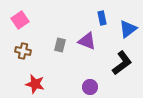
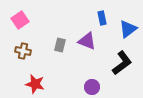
purple circle: moved 2 px right
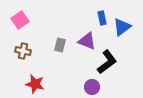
blue triangle: moved 6 px left, 2 px up
black L-shape: moved 15 px left, 1 px up
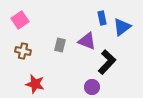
black L-shape: rotated 10 degrees counterclockwise
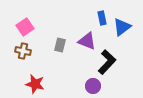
pink square: moved 5 px right, 7 px down
purple circle: moved 1 px right, 1 px up
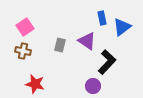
purple triangle: rotated 12 degrees clockwise
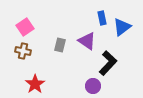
black L-shape: moved 1 px right, 1 px down
red star: rotated 24 degrees clockwise
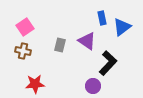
red star: rotated 30 degrees clockwise
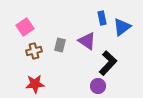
brown cross: moved 11 px right; rotated 28 degrees counterclockwise
purple circle: moved 5 px right
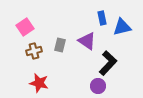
blue triangle: rotated 24 degrees clockwise
red star: moved 4 px right, 1 px up; rotated 18 degrees clockwise
